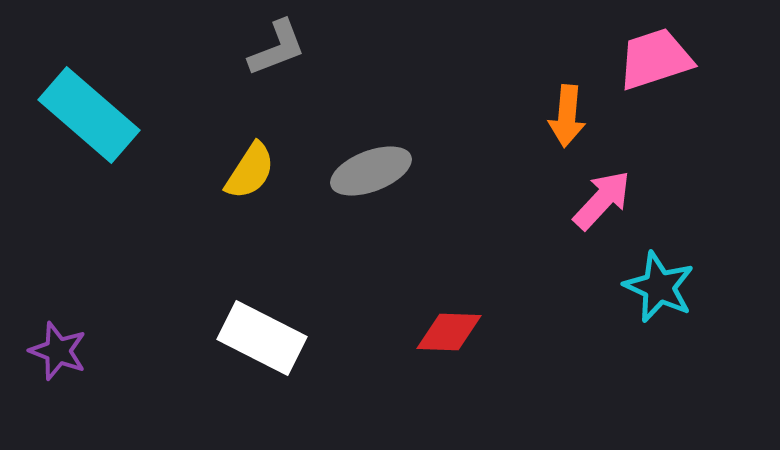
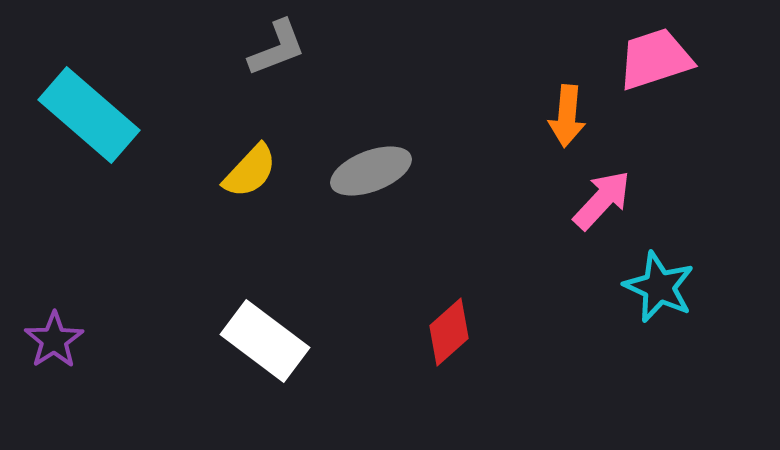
yellow semicircle: rotated 10 degrees clockwise
red diamond: rotated 44 degrees counterclockwise
white rectangle: moved 3 px right, 3 px down; rotated 10 degrees clockwise
purple star: moved 4 px left, 11 px up; rotated 18 degrees clockwise
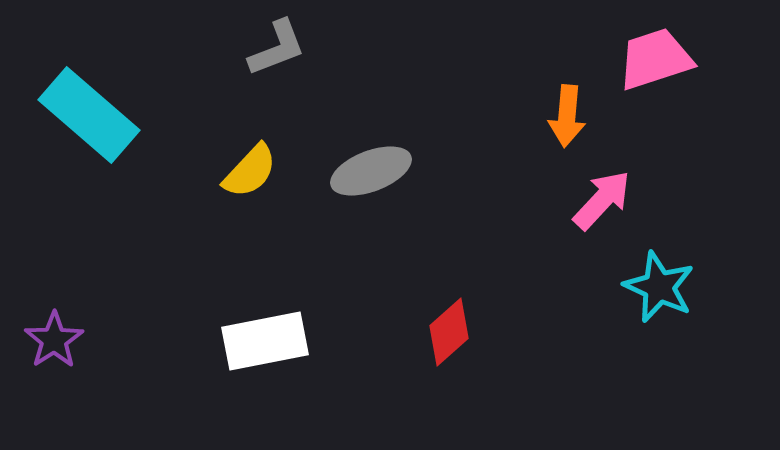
white rectangle: rotated 48 degrees counterclockwise
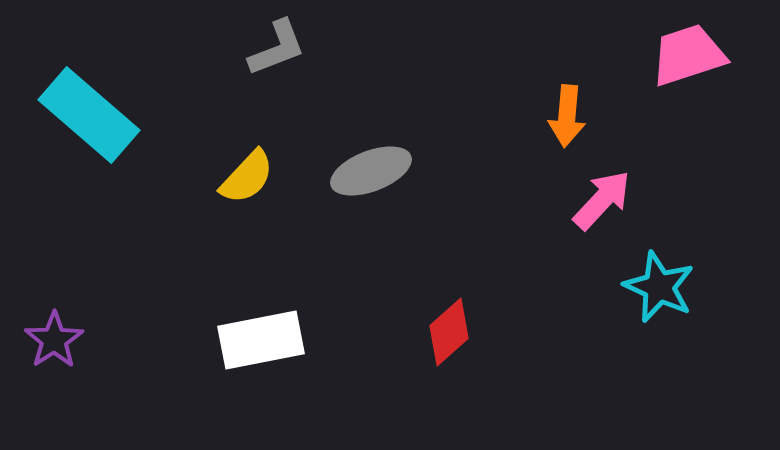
pink trapezoid: moved 33 px right, 4 px up
yellow semicircle: moved 3 px left, 6 px down
white rectangle: moved 4 px left, 1 px up
